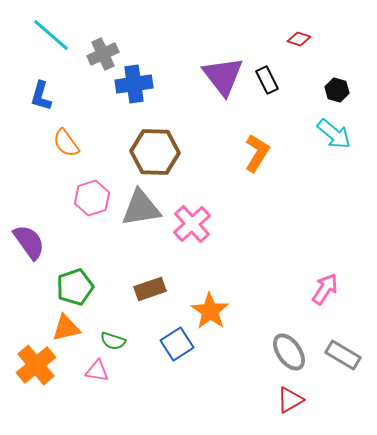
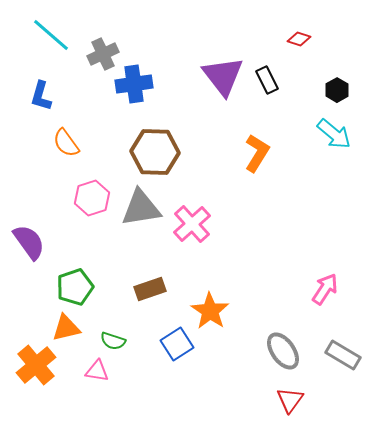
black hexagon: rotated 15 degrees clockwise
gray ellipse: moved 6 px left, 1 px up
red triangle: rotated 24 degrees counterclockwise
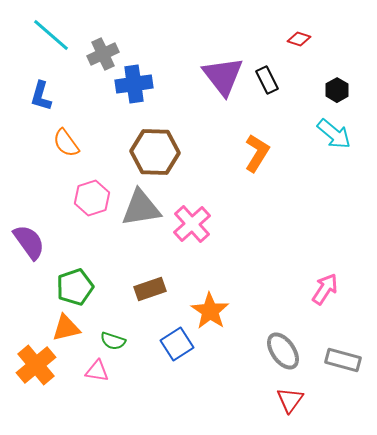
gray rectangle: moved 5 px down; rotated 16 degrees counterclockwise
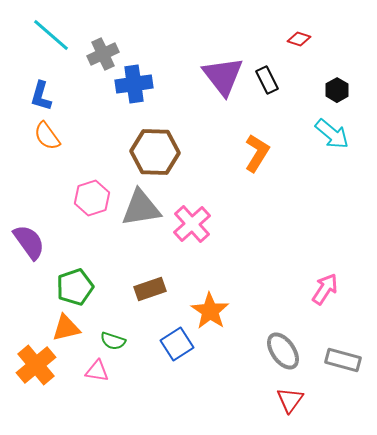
cyan arrow: moved 2 px left
orange semicircle: moved 19 px left, 7 px up
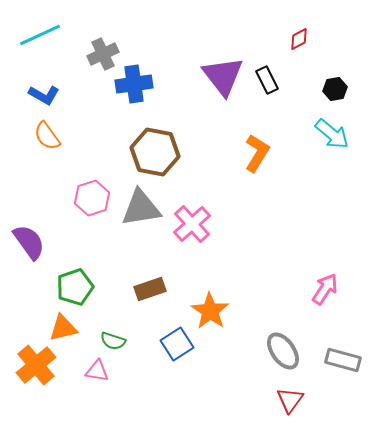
cyan line: moved 11 px left; rotated 66 degrees counterclockwise
red diamond: rotated 45 degrees counterclockwise
black hexagon: moved 2 px left, 1 px up; rotated 20 degrees clockwise
blue L-shape: moved 3 px right, 1 px up; rotated 76 degrees counterclockwise
brown hexagon: rotated 9 degrees clockwise
orange triangle: moved 3 px left
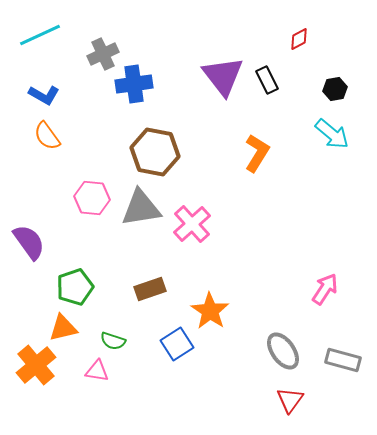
pink hexagon: rotated 24 degrees clockwise
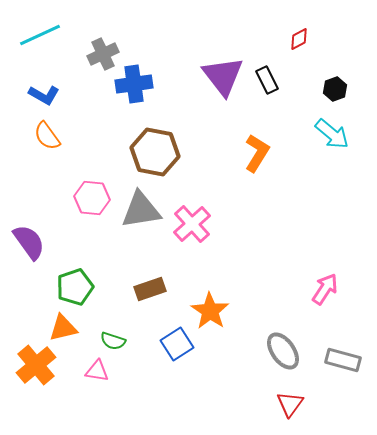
black hexagon: rotated 10 degrees counterclockwise
gray triangle: moved 2 px down
red triangle: moved 4 px down
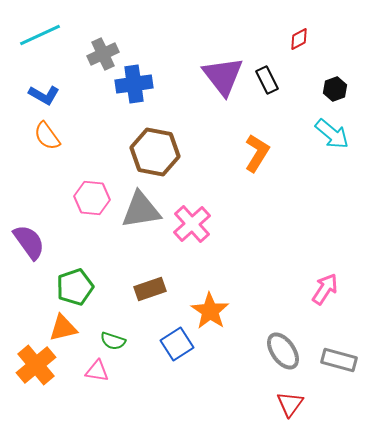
gray rectangle: moved 4 px left
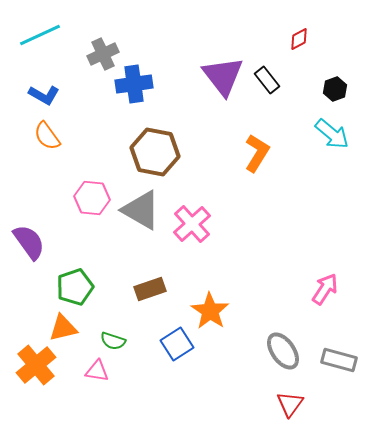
black rectangle: rotated 12 degrees counterclockwise
gray triangle: rotated 39 degrees clockwise
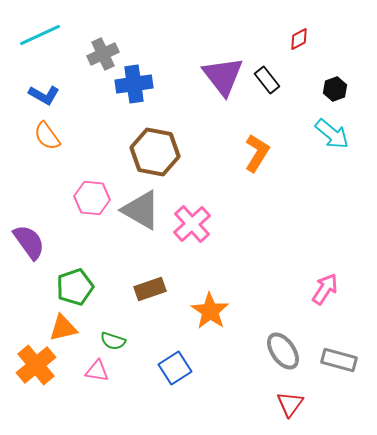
blue square: moved 2 px left, 24 px down
